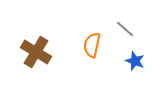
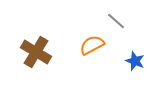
gray line: moved 9 px left, 8 px up
orange semicircle: rotated 50 degrees clockwise
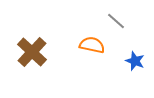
orange semicircle: rotated 40 degrees clockwise
brown cross: moved 4 px left; rotated 12 degrees clockwise
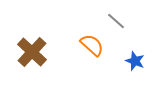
orange semicircle: rotated 30 degrees clockwise
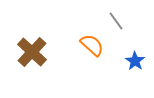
gray line: rotated 12 degrees clockwise
blue star: rotated 12 degrees clockwise
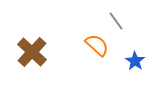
orange semicircle: moved 5 px right
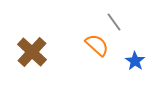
gray line: moved 2 px left, 1 px down
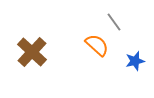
blue star: rotated 24 degrees clockwise
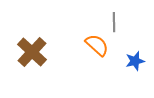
gray line: rotated 36 degrees clockwise
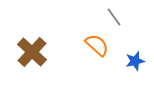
gray line: moved 5 px up; rotated 36 degrees counterclockwise
